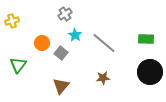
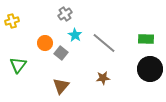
orange circle: moved 3 px right
black circle: moved 3 px up
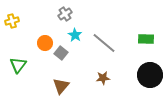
black circle: moved 6 px down
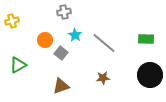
gray cross: moved 1 px left, 2 px up; rotated 24 degrees clockwise
orange circle: moved 3 px up
green triangle: rotated 24 degrees clockwise
brown triangle: rotated 30 degrees clockwise
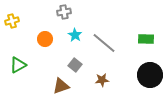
orange circle: moved 1 px up
gray square: moved 14 px right, 12 px down
brown star: moved 1 px left, 2 px down
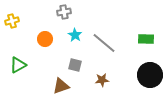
gray square: rotated 24 degrees counterclockwise
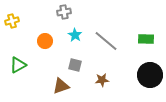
orange circle: moved 2 px down
gray line: moved 2 px right, 2 px up
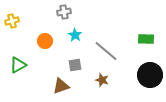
gray line: moved 10 px down
gray square: rotated 24 degrees counterclockwise
brown star: rotated 24 degrees clockwise
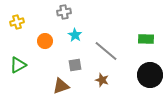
yellow cross: moved 5 px right, 1 px down
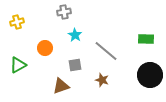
orange circle: moved 7 px down
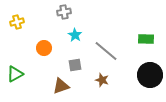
orange circle: moved 1 px left
green triangle: moved 3 px left, 9 px down
